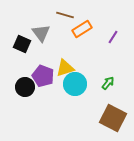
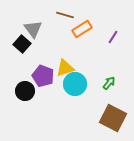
gray triangle: moved 8 px left, 4 px up
black square: rotated 18 degrees clockwise
green arrow: moved 1 px right
black circle: moved 4 px down
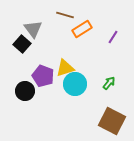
brown square: moved 1 px left, 3 px down
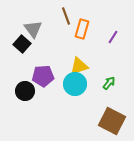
brown line: moved 1 px right, 1 px down; rotated 54 degrees clockwise
orange rectangle: rotated 42 degrees counterclockwise
yellow triangle: moved 14 px right, 2 px up
purple pentagon: rotated 25 degrees counterclockwise
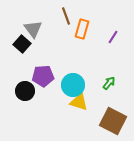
yellow triangle: moved 36 px down; rotated 36 degrees clockwise
cyan circle: moved 2 px left, 1 px down
brown square: moved 1 px right
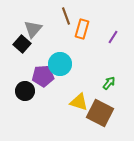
gray triangle: rotated 18 degrees clockwise
cyan circle: moved 13 px left, 21 px up
brown square: moved 13 px left, 8 px up
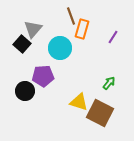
brown line: moved 5 px right
cyan circle: moved 16 px up
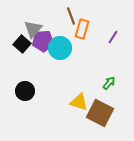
purple pentagon: moved 35 px up
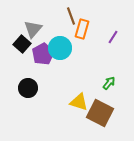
purple pentagon: moved 13 px down; rotated 25 degrees counterclockwise
black circle: moved 3 px right, 3 px up
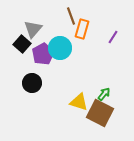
green arrow: moved 5 px left, 11 px down
black circle: moved 4 px right, 5 px up
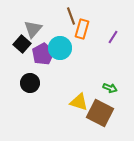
black circle: moved 2 px left
green arrow: moved 6 px right, 6 px up; rotated 72 degrees clockwise
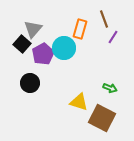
brown line: moved 33 px right, 3 px down
orange rectangle: moved 2 px left
cyan circle: moved 4 px right
brown square: moved 2 px right, 5 px down
